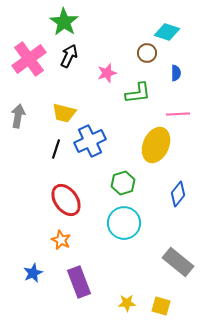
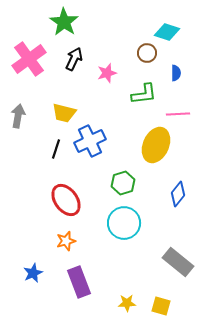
black arrow: moved 5 px right, 3 px down
green L-shape: moved 6 px right, 1 px down
orange star: moved 5 px right, 1 px down; rotated 30 degrees clockwise
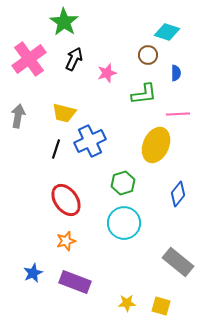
brown circle: moved 1 px right, 2 px down
purple rectangle: moved 4 px left; rotated 48 degrees counterclockwise
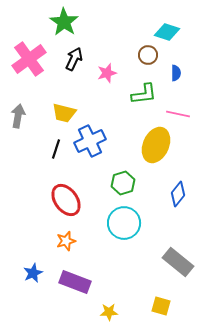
pink line: rotated 15 degrees clockwise
yellow star: moved 18 px left, 9 px down
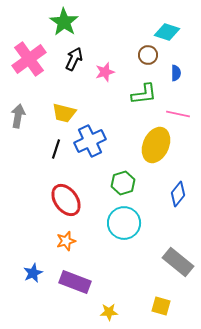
pink star: moved 2 px left, 1 px up
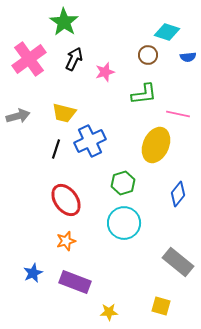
blue semicircle: moved 12 px right, 16 px up; rotated 84 degrees clockwise
gray arrow: rotated 65 degrees clockwise
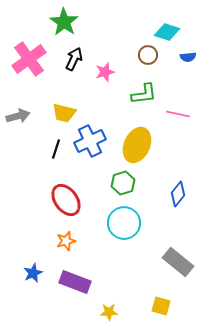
yellow ellipse: moved 19 px left
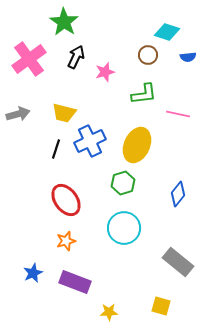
black arrow: moved 2 px right, 2 px up
gray arrow: moved 2 px up
cyan circle: moved 5 px down
